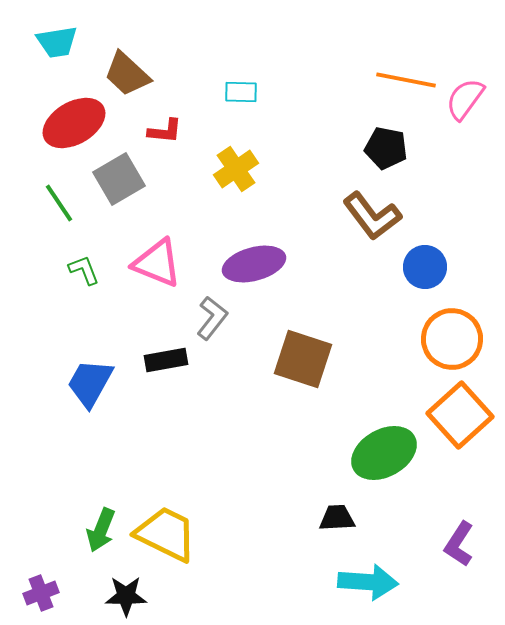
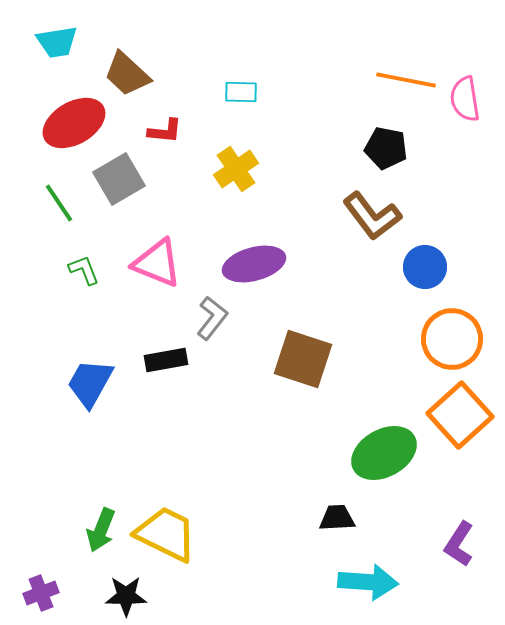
pink semicircle: rotated 45 degrees counterclockwise
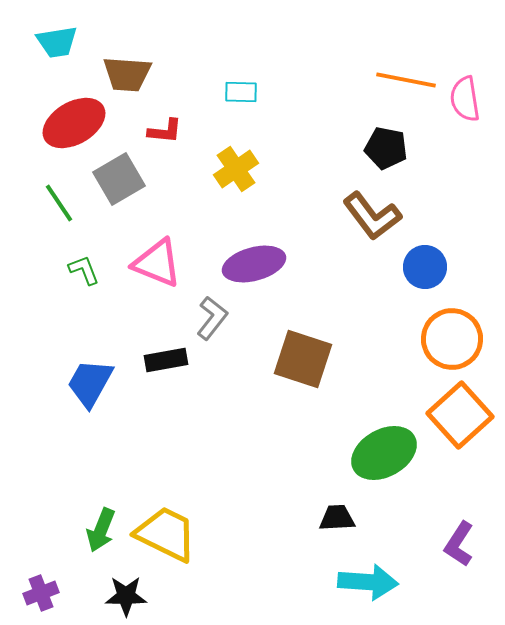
brown trapezoid: rotated 39 degrees counterclockwise
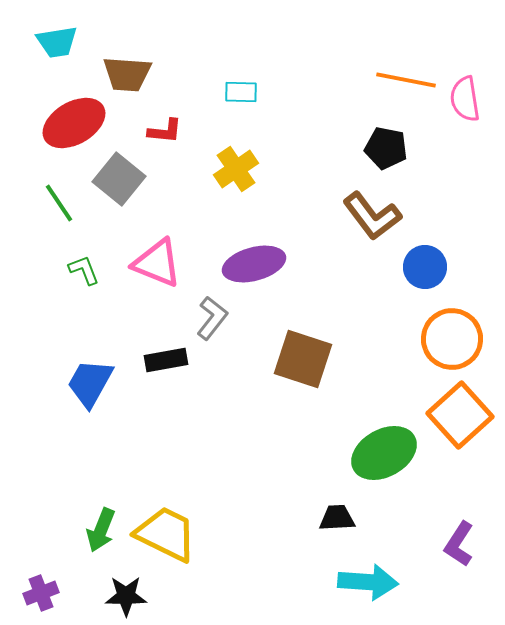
gray square: rotated 21 degrees counterclockwise
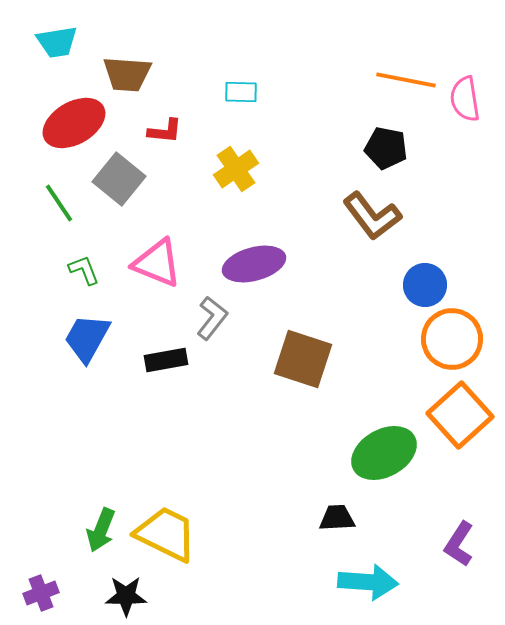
blue circle: moved 18 px down
blue trapezoid: moved 3 px left, 45 px up
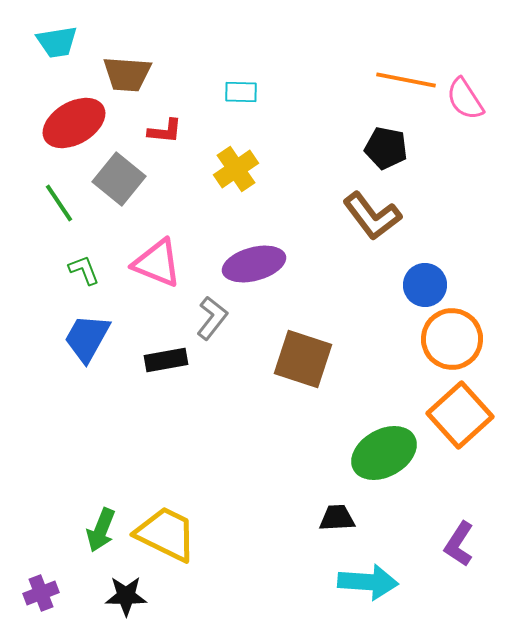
pink semicircle: rotated 24 degrees counterclockwise
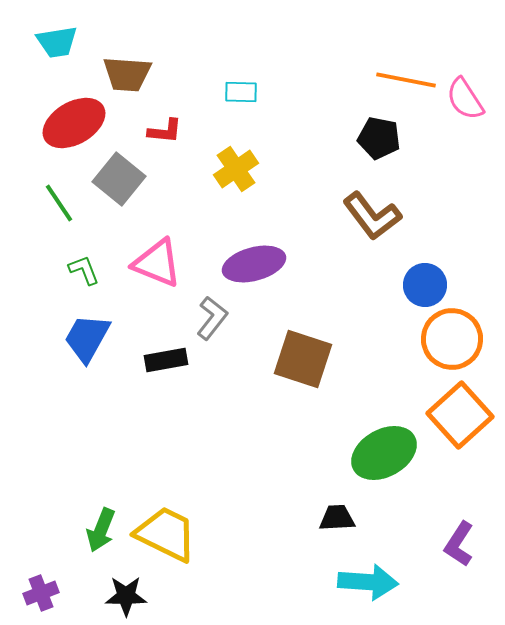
black pentagon: moved 7 px left, 10 px up
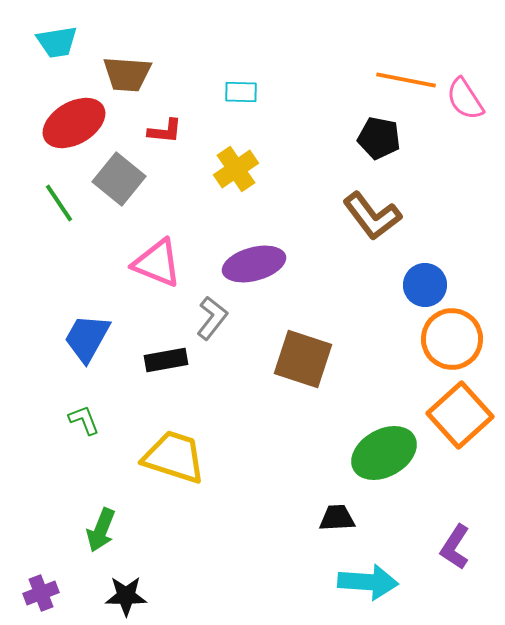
green L-shape: moved 150 px down
yellow trapezoid: moved 8 px right, 77 px up; rotated 8 degrees counterclockwise
purple L-shape: moved 4 px left, 3 px down
